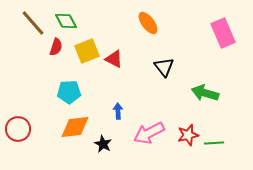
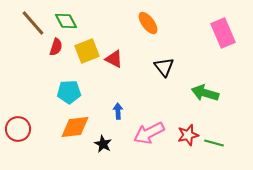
green line: rotated 18 degrees clockwise
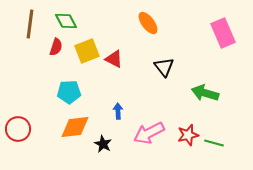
brown line: moved 3 px left, 1 px down; rotated 48 degrees clockwise
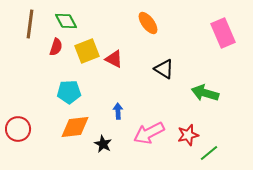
black triangle: moved 2 px down; rotated 20 degrees counterclockwise
green line: moved 5 px left, 10 px down; rotated 54 degrees counterclockwise
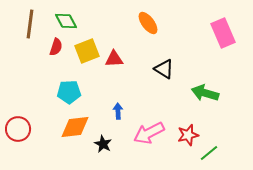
red triangle: rotated 30 degrees counterclockwise
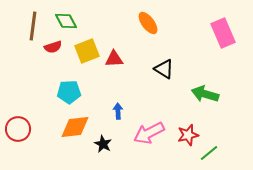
brown line: moved 3 px right, 2 px down
red semicircle: moved 3 px left; rotated 54 degrees clockwise
green arrow: moved 1 px down
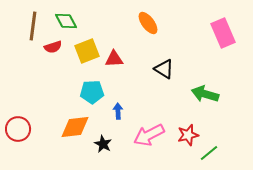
cyan pentagon: moved 23 px right
pink arrow: moved 2 px down
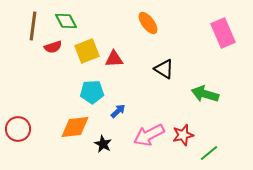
blue arrow: rotated 49 degrees clockwise
red star: moved 5 px left
